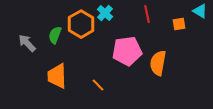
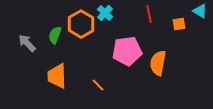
red line: moved 2 px right
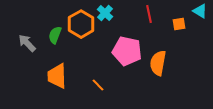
pink pentagon: rotated 20 degrees clockwise
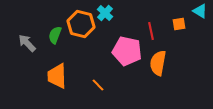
red line: moved 2 px right, 17 px down
orange hexagon: rotated 16 degrees counterclockwise
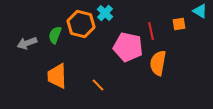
gray arrow: rotated 66 degrees counterclockwise
pink pentagon: moved 1 px right, 4 px up
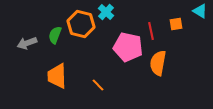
cyan cross: moved 1 px right, 1 px up
orange square: moved 3 px left
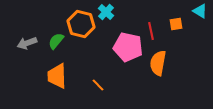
green semicircle: moved 1 px right, 6 px down; rotated 18 degrees clockwise
